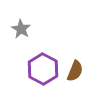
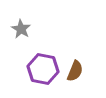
purple hexagon: rotated 16 degrees counterclockwise
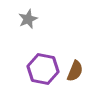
gray star: moved 7 px right, 10 px up; rotated 18 degrees clockwise
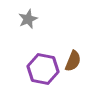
brown semicircle: moved 2 px left, 10 px up
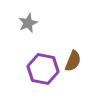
gray star: moved 4 px down
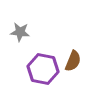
gray star: moved 8 px left, 9 px down; rotated 30 degrees clockwise
